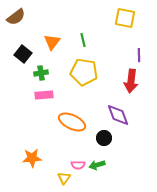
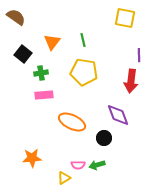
brown semicircle: rotated 108 degrees counterclockwise
yellow triangle: rotated 24 degrees clockwise
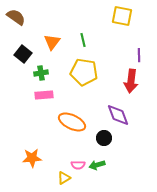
yellow square: moved 3 px left, 2 px up
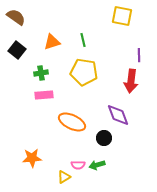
orange triangle: rotated 36 degrees clockwise
black square: moved 6 px left, 4 px up
yellow triangle: moved 1 px up
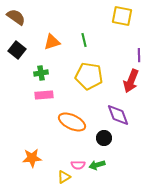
green line: moved 1 px right
yellow pentagon: moved 5 px right, 4 px down
red arrow: rotated 15 degrees clockwise
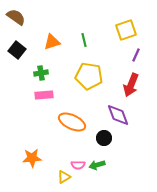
yellow square: moved 4 px right, 14 px down; rotated 30 degrees counterclockwise
purple line: moved 3 px left; rotated 24 degrees clockwise
red arrow: moved 4 px down
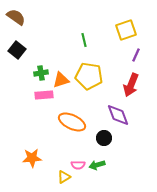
orange triangle: moved 9 px right, 38 px down
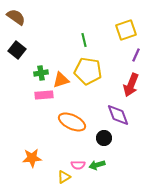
yellow pentagon: moved 1 px left, 5 px up
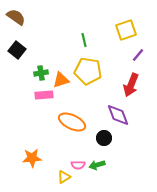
purple line: moved 2 px right; rotated 16 degrees clockwise
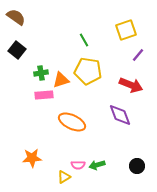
green line: rotated 16 degrees counterclockwise
red arrow: rotated 90 degrees counterclockwise
purple diamond: moved 2 px right
black circle: moved 33 px right, 28 px down
